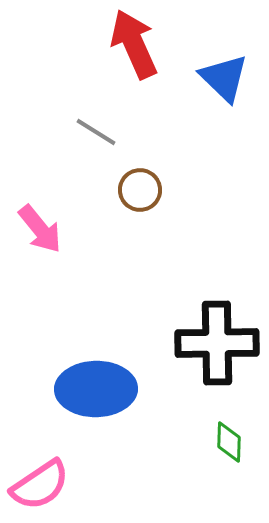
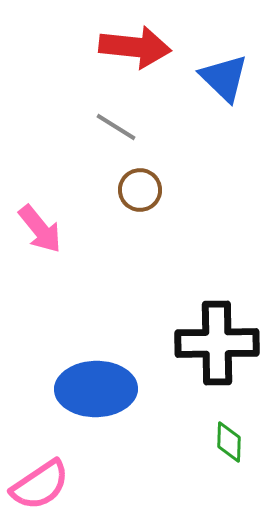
red arrow: moved 1 px right, 3 px down; rotated 120 degrees clockwise
gray line: moved 20 px right, 5 px up
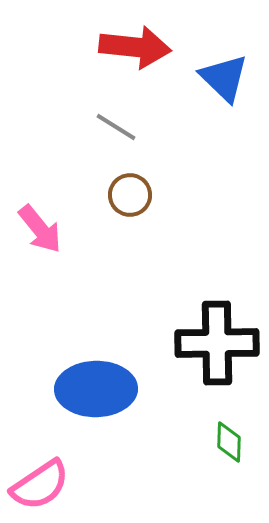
brown circle: moved 10 px left, 5 px down
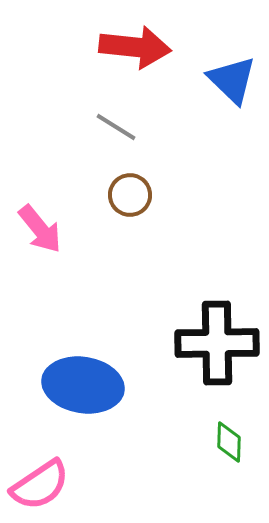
blue triangle: moved 8 px right, 2 px down
blue ellipse: moved 13 px left, 4 px up; rotated 10 degrees clockwise
